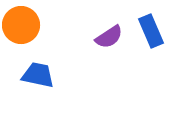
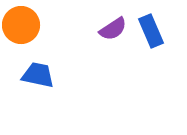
purple semicircle: moved 4 px right, 8 px up
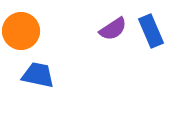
orange circle: moved 6 px down
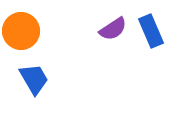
blue trapezoid: moved 4 px left, 4 px down; rotated 48 degrees clockwise
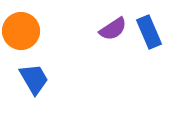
blue rectangle: moved 2 px left, 1 px down
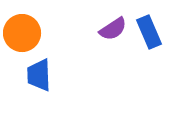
orange circle: moved 1 px right, 2 px down
blue trapezoid: moved 5 px right, 4 px up; rotated 152 degrees counterclockwise
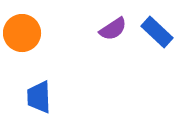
blue rectangle: moved 8 px right; rotated 24 degrees counterclockwise
blue trapezoid: moved 22 px down
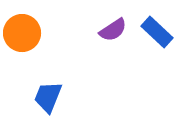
purple semicircle: moved 1 px down
blue trapezoid: moved 9 px right; rotated 24 degrees clockwise
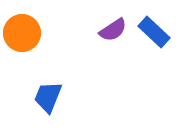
blue rectangle: moved 3 px left
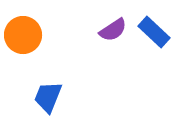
orange circle: moved 1 px right, 2 px down
